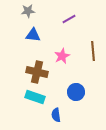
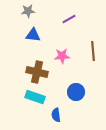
pink star: rotated 21 degrees clockwise
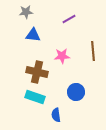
gray star: moved 2 px left, 1 px down
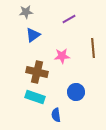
blue triangle: rotated 42 degrees counterclockwise
brown line: moved 3 px up
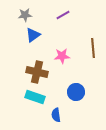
gray star: moved 1 px left, 3 px down
purple line: moved 6 px left, 4 px up
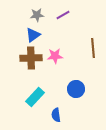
gray star: moved 12 px right
pink star: moved 7 px left
brown cross: moved 6 px left, 14 px up; rotated 15 degrees counterclockwise
blue circle: moved 3 px up
cyan rectangle: rotated 66 degrees counterclockwise
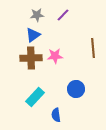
purple line: rotated 16 degrees counterclockwise
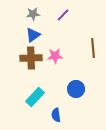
gray star: moved 4 px left, 1 px up
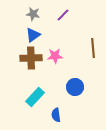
gray star: rotated 16 degrees clockwise
blue circle: moved 1 px left, 2 px up
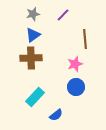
gray star: rotated 24 degrees counterclockwise
brown line: moved 8 px left, 9 px up
pink star: moved 20 px right, 8 px down; rotated 14 degrees counterclockwise
blue circle: moved 1 px right
blue semicircle: rotated 120 degrees counterclockwise
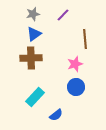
blue triangle: moved 1 px right, 1 px up
